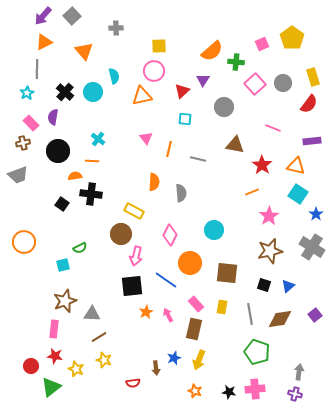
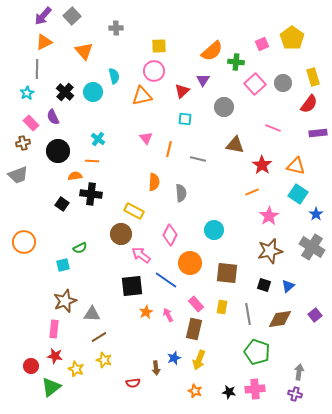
purple semicircle at (53, 117): rotated 35 degrees counterclockwise
purple rectangle at (312, 141): moved 6 px right, 8 px up
pink arrow at (136, 256): moved 5 px right, 1 px up; rotated 114 degrees clockwise
gray line at (250, 314): moved 2 px left
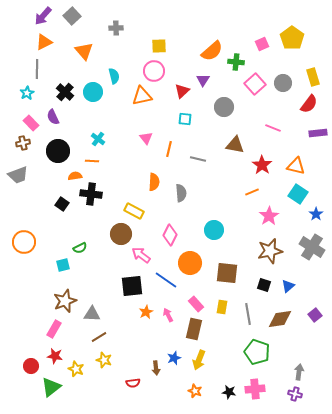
pink rectangle at (54, 329): rotated 24 degrees clockwise
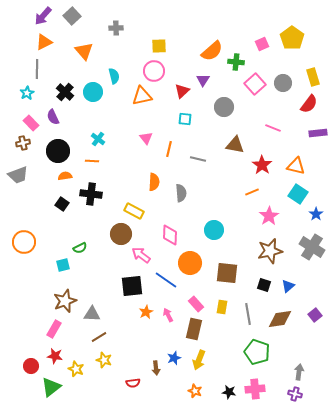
orange semicircle at (75, 176): moved 10 px left
pink diamond at (170, 235): rotated 25 degrees counterclockwise
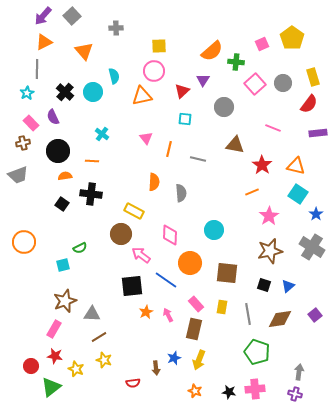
cyan cross at (98, 139): moved 4 px right, 5 px up
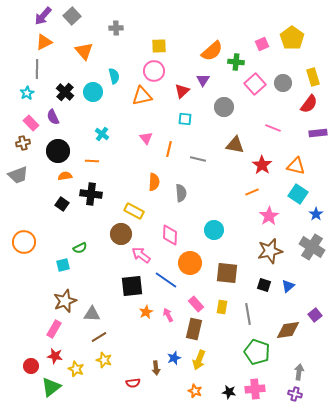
brown diamond at (280, 319): moved 8 px right, 11 px down
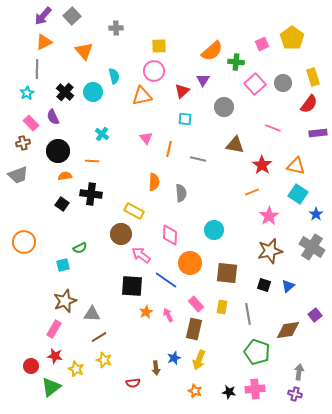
black square at (132, 286): rotated 10 degrees clockwise
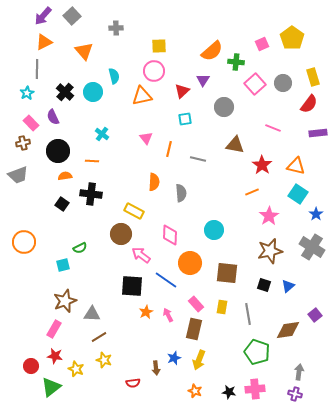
cyan square at (185, 119): rotated 16 degrees counterclockwise
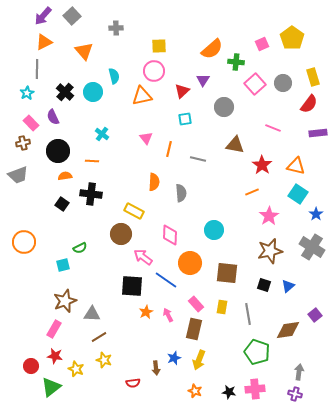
orange semicircle at (212, 51): moved 2 px up
pink arrow at (141, 255): moved 2 px right, 2 px down
